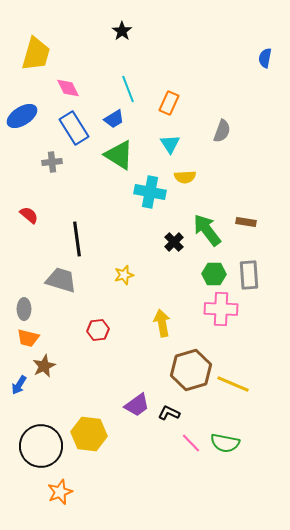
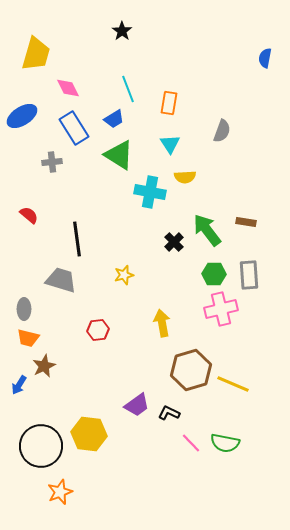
orange rectangle: rotated 15 degrees counterclockwise
pink cross: rotated 16 degrees counterclockwise
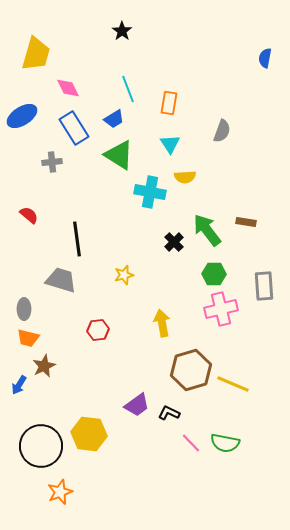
gray rectangle: moved 15 px right, 11 px down
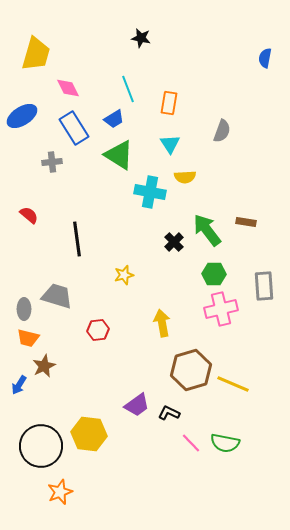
black star: moved 19 px right, 7 px down; rotated 24 degrees counterclockwise
gray trapezoid: moved 4 px left, 16 px down
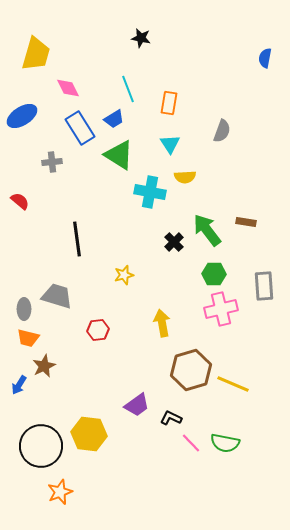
blue rectangle: moved 6 px right
red semicircle: moved 9 px left, 14 px up
black L-shape: moved 2 px right, 5 px down
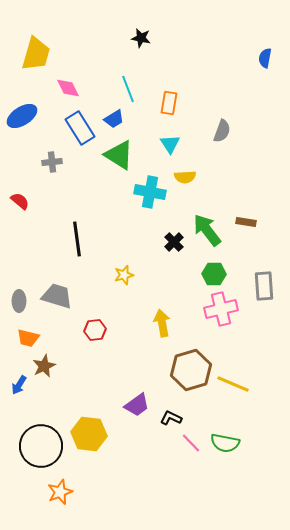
gray ellipse: moved 5 px left, 8 px up
red hexagon: moved 3 px left
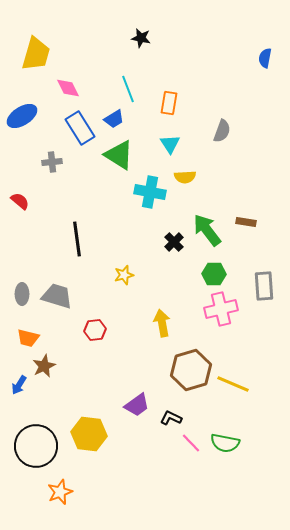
gray ellipse: moved 3 px right, 7 px up
black circle: moved 5 px left
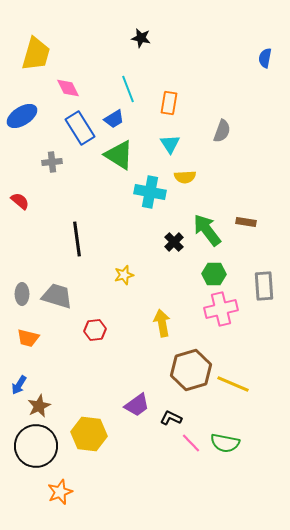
brown star: moved 5 px left, 40 px down
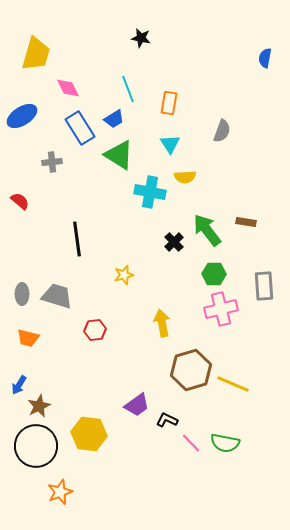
black L-shape: moved 4 px left, 2 px down
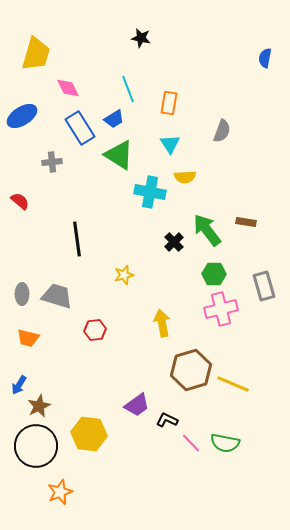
gray rectangle: rotated 12 degrees counterclockwise
